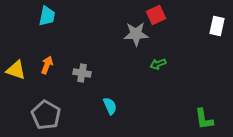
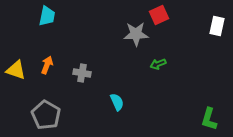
red square: moved 3 px right
cyan semicircle: moved 7 px right, 4 px up
green L-shape: moved 5 px right; rotated 25 degrees clockwise
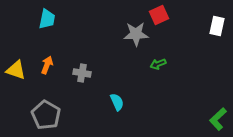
cyan trapezoid: moved 3 px down
green L-shape: moved 9 px right; rotated 30 degrees clockwise
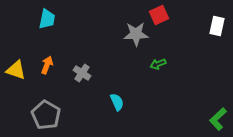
gray cross: rotated 24 degrees clockwise
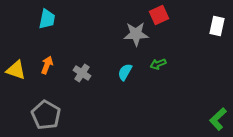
cyan semicircle: moved 8 px right, 30 px up; rotated 126 degrees counterclockwise
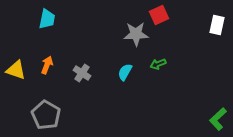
white rectangle: moved 1 px up
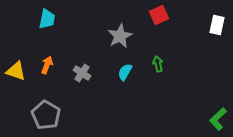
gray star: moved 16 px left, 2 px down; rotated 25 degrees counterclockwise
green arrow: rotated 98 degrees clockwise
yellow triangle: moved 1 px down
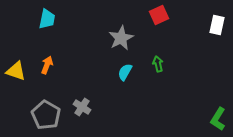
gray star: moved 1 px right, 2 px down
gray cross: moved 34 px down
green L-shape: rotated 15 degrees counterclockwise
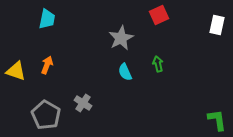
cyan semicircle: rotated 54 degrees counterclockwise
gray cross: moved 1 px right, 4 px up
green L-shape: moved 1 px left, 1 px down; rotated 140 degrees clockwise
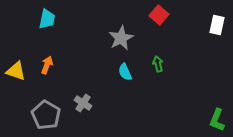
red square: rotated 24 degrees counterclockwise
green L-shape: rotated 150 degrees counterclockwise
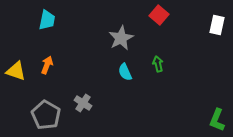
cyan trapezoid: moved 1 px down
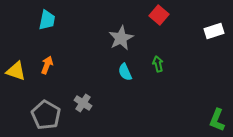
white rectangle: moved 3 px left, 6 px down; rotated 60 degrees clockwise
